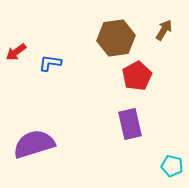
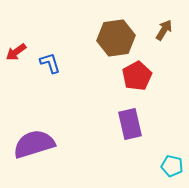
blue L-shape: rotated 65 degrees clockwise
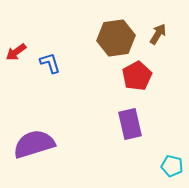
brown arrow: moved 6 px left, 4 px down
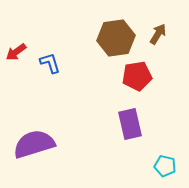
red pentagon: rotated 20 degrees clockwise
cyan pentagon: moved 7 px left
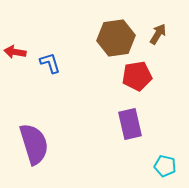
red arrow: moved 1 px left; rotated 45 degrees clockwise
purple semicircle: rotated 90 degrees clockwise
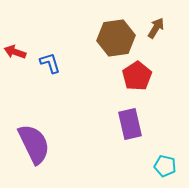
brown arrow: moved 2 px left, 6 px up
red arrow: rotated 10 degrees clockwise
red pentagon: rotated 24 degrees counterclockwise
purple semicircle: rotated 9 degrees counterclockwise
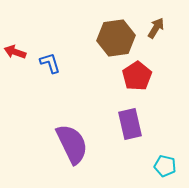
purple semicircle: moved 38 px right
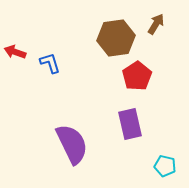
brown arrow: moved 4 px up
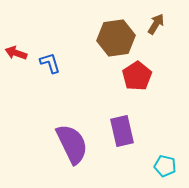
red arrow: moved 1 px right, 1 px down
purple rectangle: moved 8 px left, 7 px down
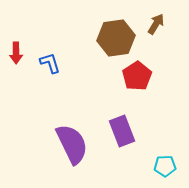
red arrow: rotated 110 degrees counterclockwise
purple rectangle: rotated 8 degrees counterclockwise
cyan pentagon: rotated 15 degrees counterclockwise
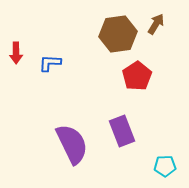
brown hexagon: moved 2 px right, 4 px up
blue L-shape: rotated 70 degrees counterclockwise
